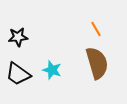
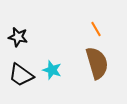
black star: rotated 18 degrees clockwise
black trapezoid: moved 3 px right, 1 px down
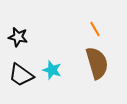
orange line: moved 1 px left
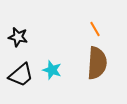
brown semicircle: rotated 20 degrees clockwise
black trapezoid: rotated 76 degrees counterclockwise
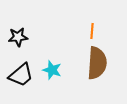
orange line: moved 3 px left, 2 px down; rotated 35 degrees clockwise
black star: rotated 18 degrees counterclockwise
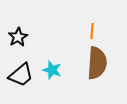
black star: rotated 24 degrees counterclockwise
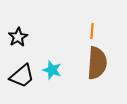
black trapezoid: moved 1 px right, 1 px down
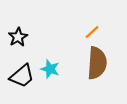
orange line: moved 1 px down; rotated 42 degrees clockwise
cyan star: moved 2 px left, 1 px up
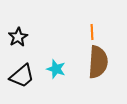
orange line: rotated 49 degrees counterclockwise
brown semicircle: moved 1 px right, 1 px up
cyan star: moved 6 px right
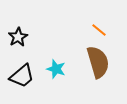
orange line: moved 7 px right, 2 px up; rotated 49 degrees counterclockwise
brown semicircle: rotated 20 degrees counterclockwise
